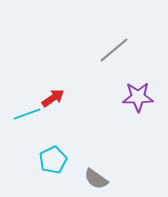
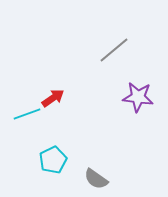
purple star: rotated 8 degrees clockwise
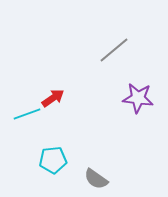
purple star: moved 1 px down
cyan pentagon: rotated 20 degrees clockwise
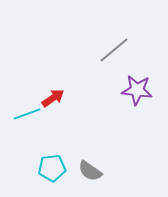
purple star: moved 1 px left, 8 px up
cyan pentagon: moved 1 px left, 8 px down
gray semicircle: moved 6 px left, 8 px up
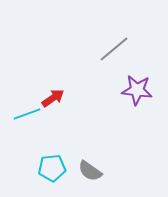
gray line: moved 1 px up
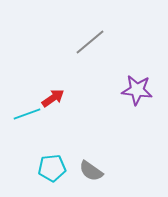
gray line: moved 24 px left, 7 px up
gray semicircle: moved 1 px right
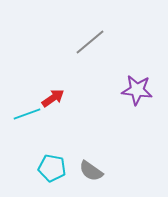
cyan pentagon: rotated 16 degrees clockwise
